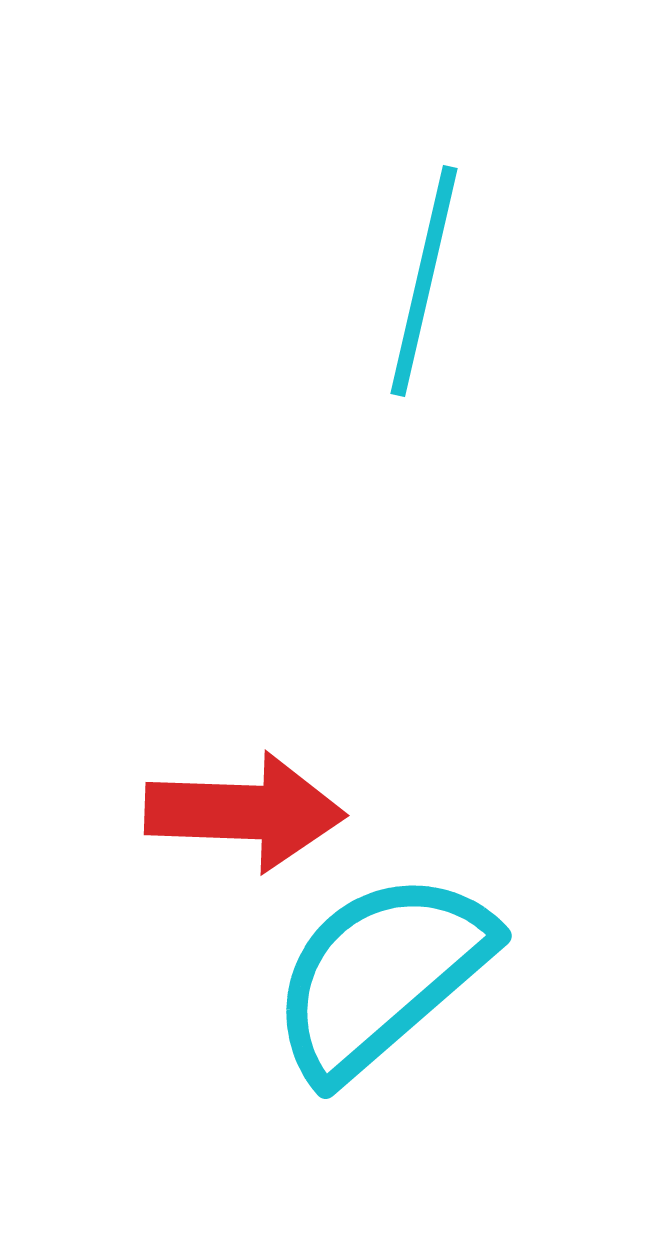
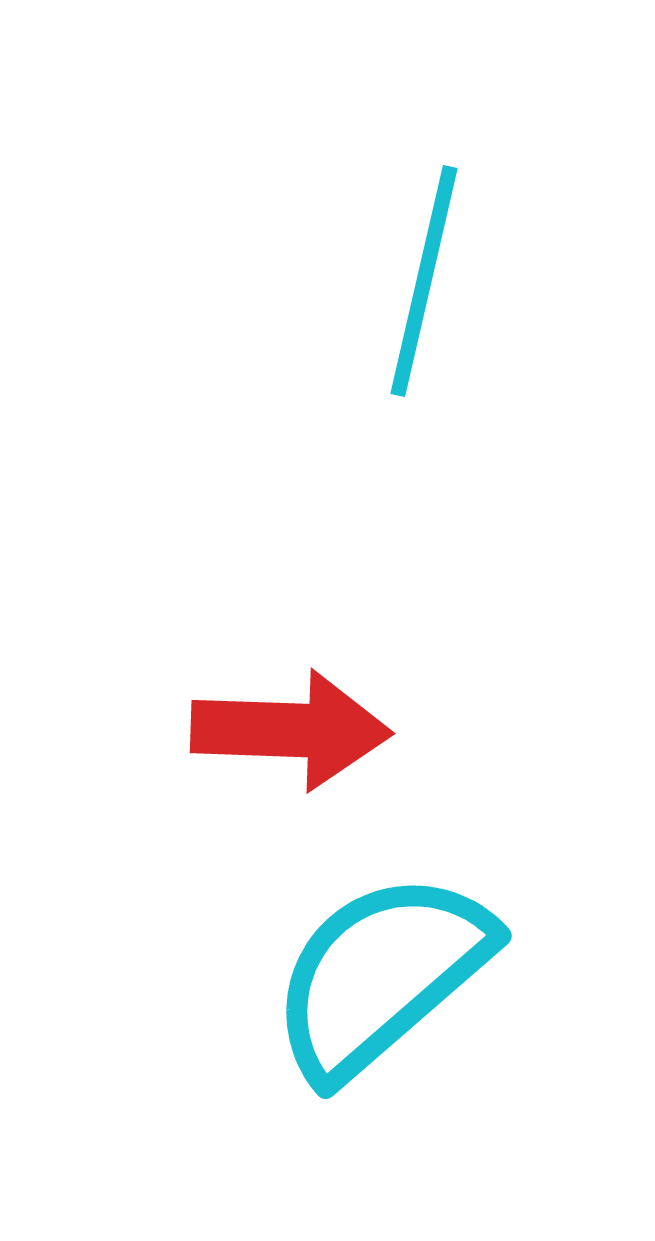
red arrow: moved 46 px right, 82 px up
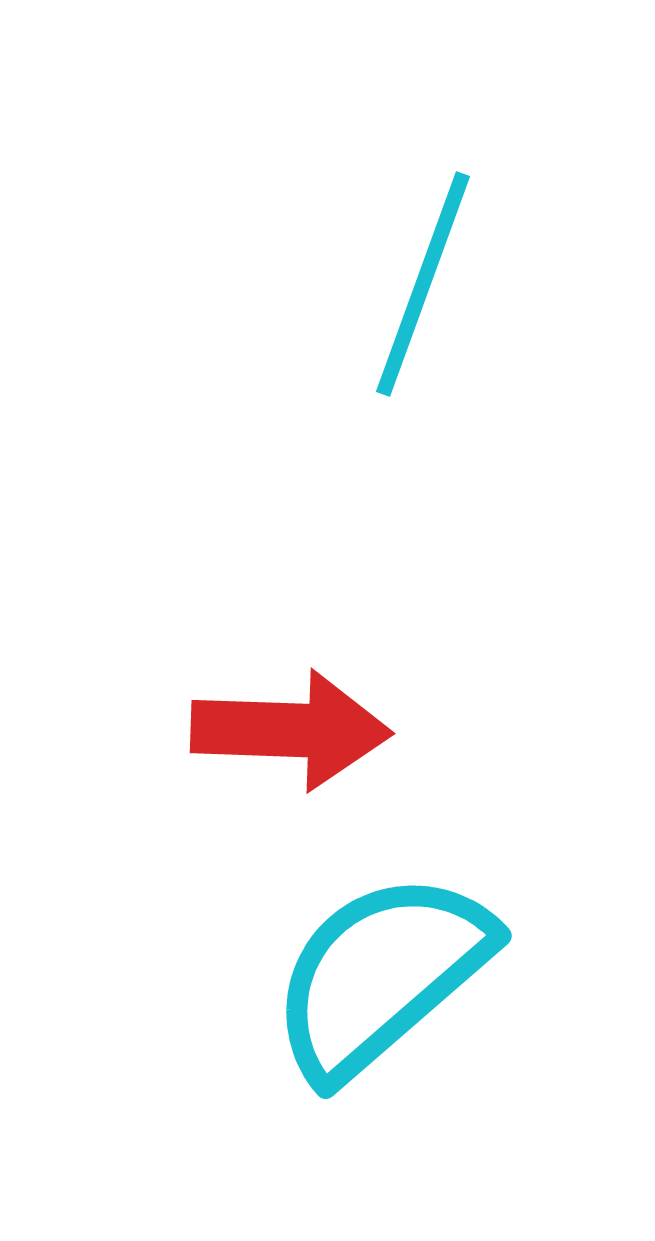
cyan line: moved 1 px left, 3 px down; rotated 7 degrees clockwise
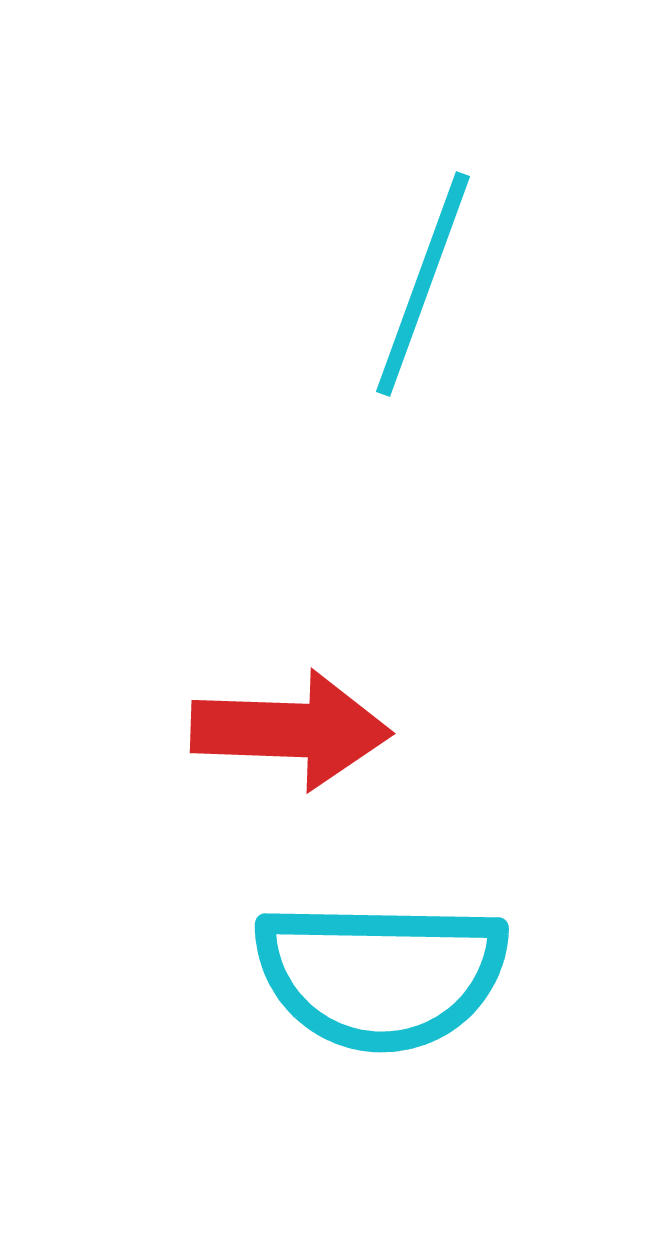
cyan semicircle: rotated 138 degrees counterclockwise
